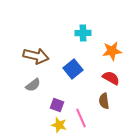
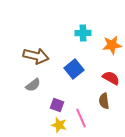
orange star: moved 6 px up
blue square: moved 1 px right
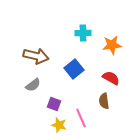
purple square: moved 3 px left, 1 px up
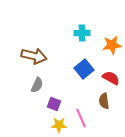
cyan cross: moved 1 px left
brown arrow: moved 2 px left
blue square: moved 10 px right
gray semicircle: moved 4 px right; rotated 28 degrees counterclockwise
yellow star: rotated 14 degrees counterclockwise
